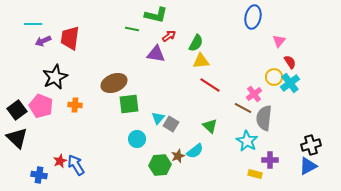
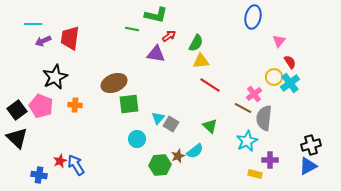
cyan star: rotated 15 degrees clockwise
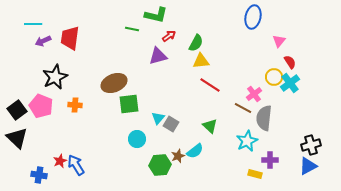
purple triangle: moved 2 px right, 2 px down; rotated 24 degrees counterclockwise
